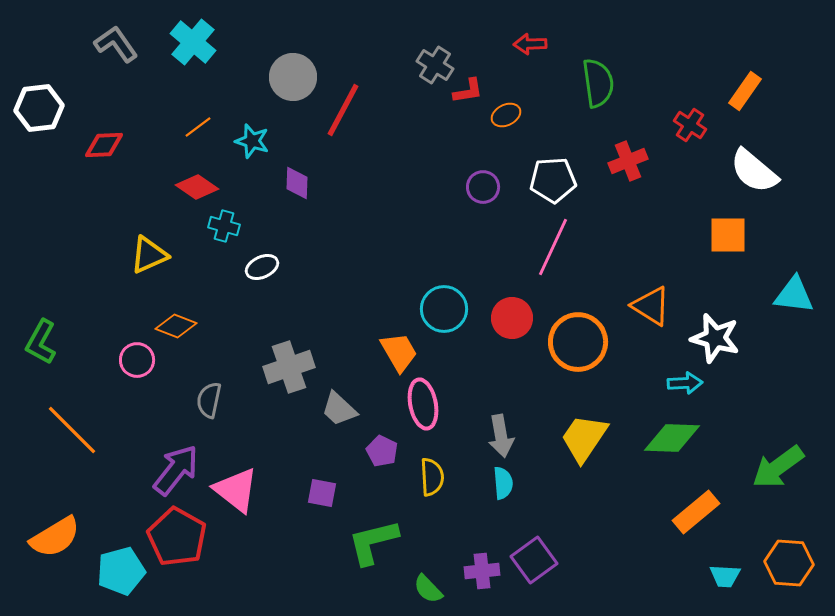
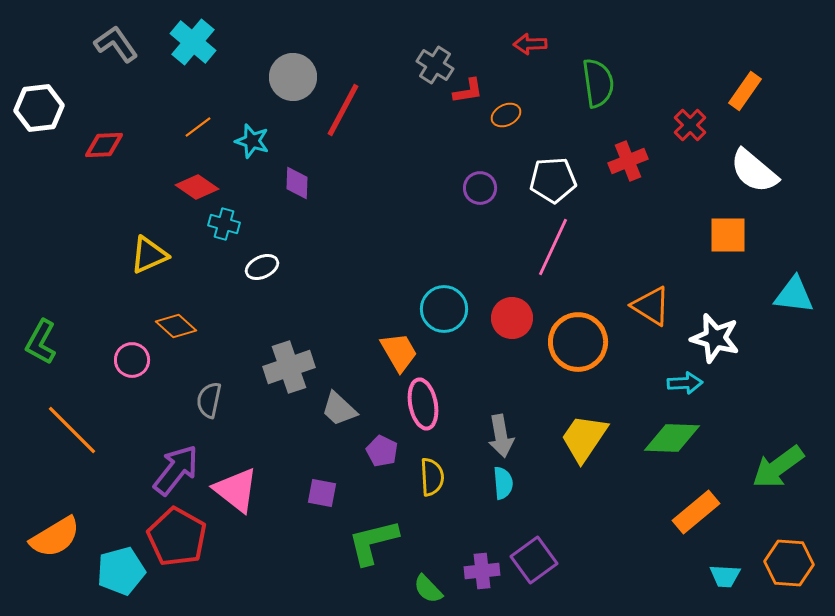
red cross at (690, 125): rotated 12 degrees clockwise
purple circle at (483, 187): moved 3 px left, 1 px down
cyan cross at (224, 226): moved 2 px up
orange diamond at (176, 326): rotated 21 degrees clockwise
pink circle at (137, 360): moved 5 px left
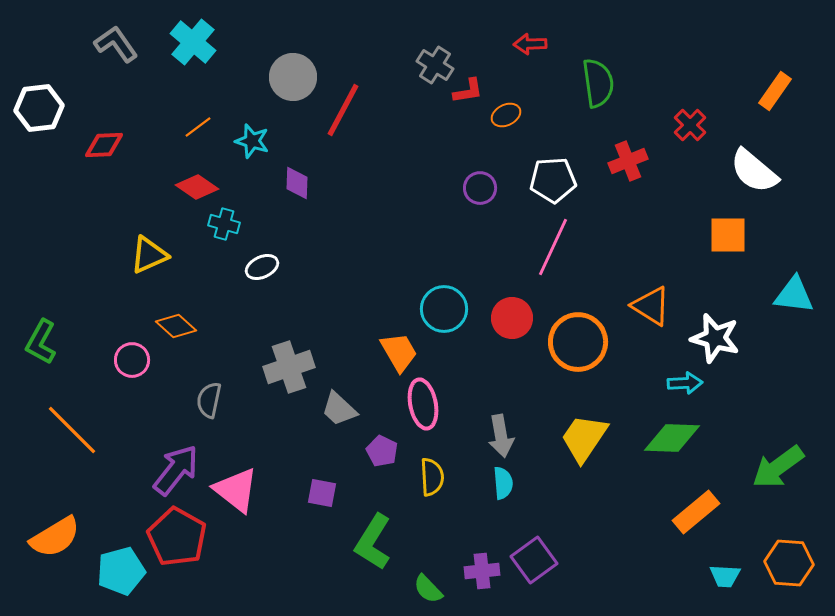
orange rectangle at (745, 91): moved 30 px right
green L-shape at (373, 542): rotated 44 degrees counterclockwise
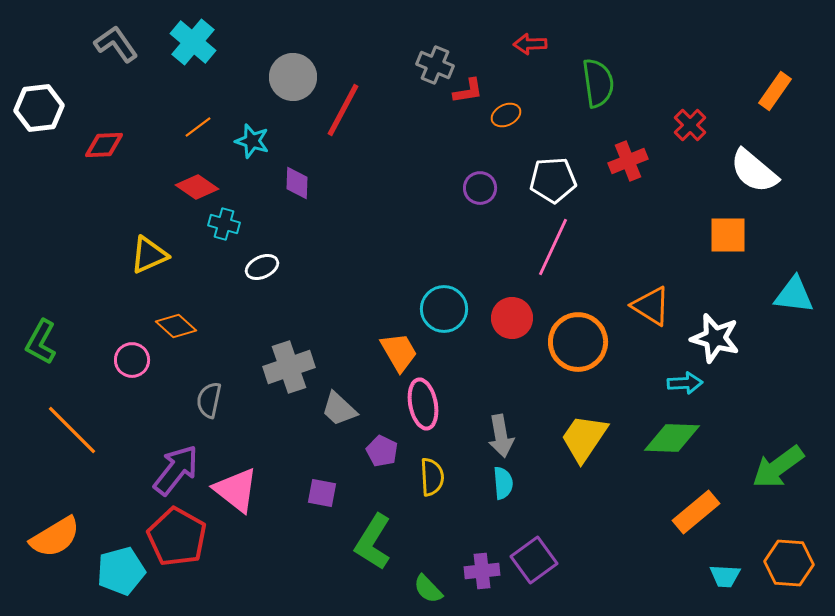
gray cross at (435, 65): rotated 9 degrees counterclockwise
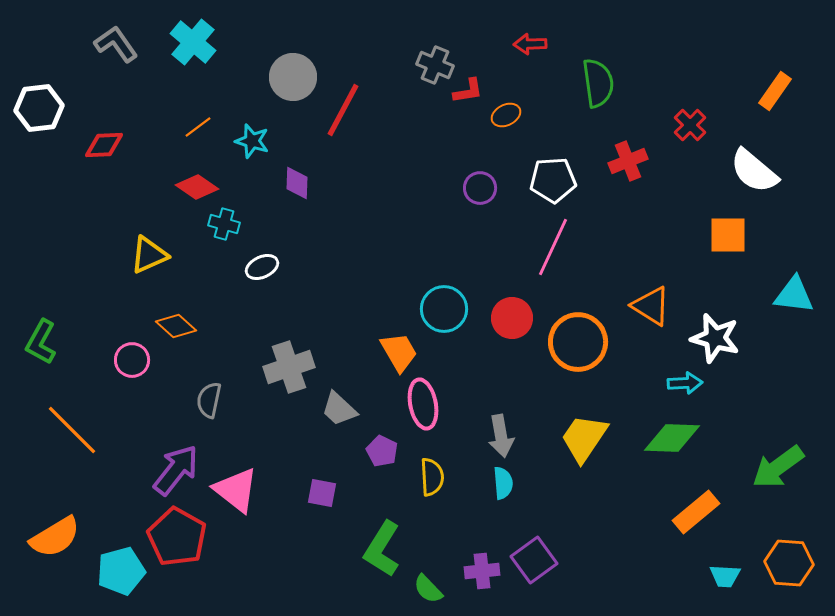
green L-shape at (373, 542): moved 9 px right, 7 px down
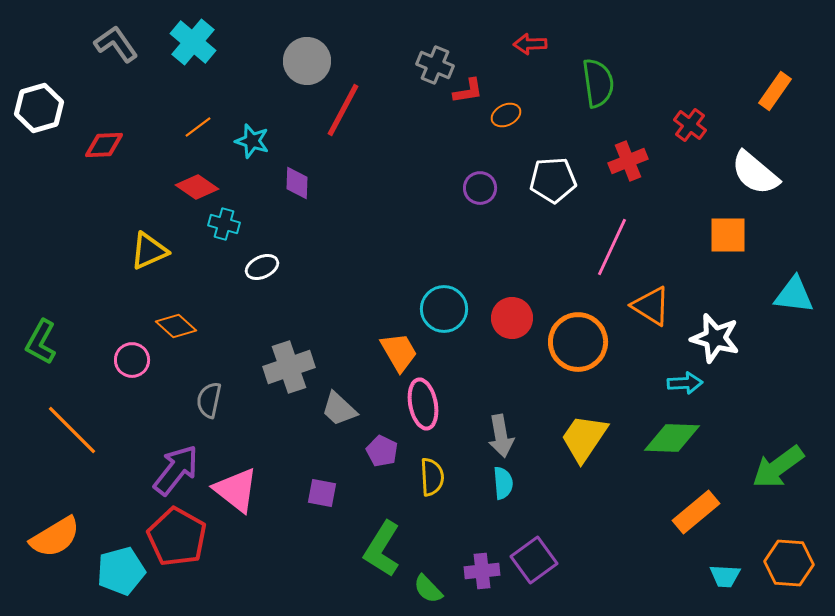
gray circle at (293, 77): moved 14 px right, 16 px up
white hexagon at (39, 108): rotated 9 degrees counterclockwise
red cross at (690, 125): rotated 8 degrees counterclockwise
white semicircle at (754, 171): moved 1 px right, 2 px down
pink line at (553, 247): moved 59 px right
yellow triangle at (149, 255): moved 4 px up
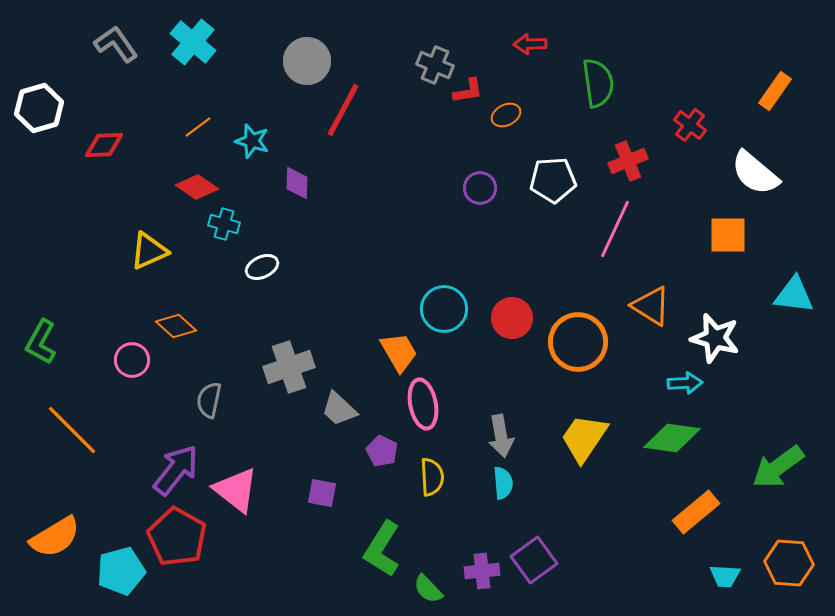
pink line at (612, 247): moved 3 px right, 18 px up
green diamond at (672, 438): rotated 6 degrees clockwise
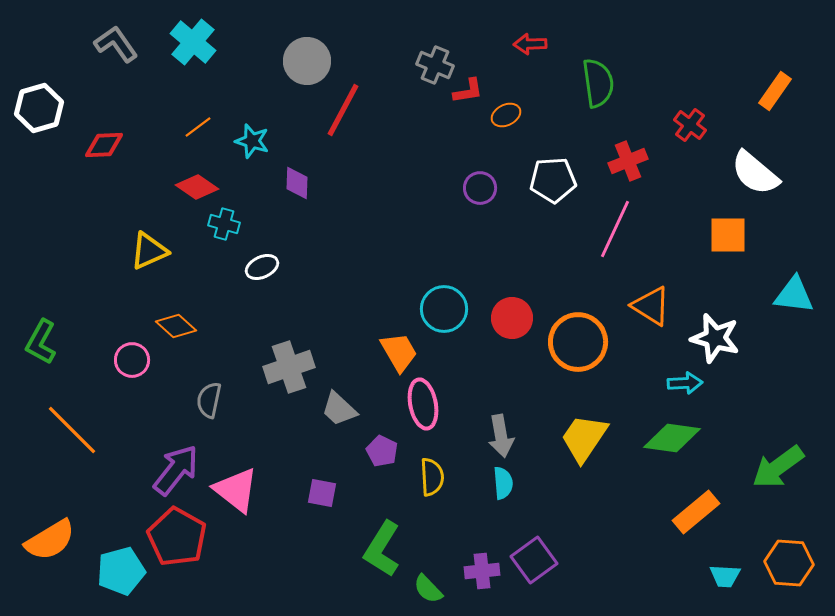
orange semicircle at (55, 537): moved 5 px left, 3 px down
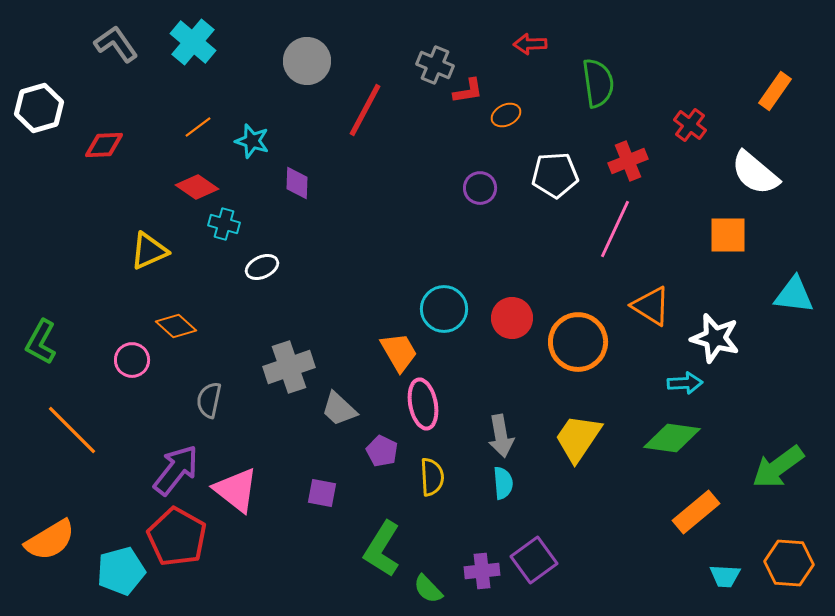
red line at (343, 110): moved 22 px right
white pentagon at (553, 180): moved 2 px right, 5 px up
yellow trapezoid at (584, 438): moved 6 px left
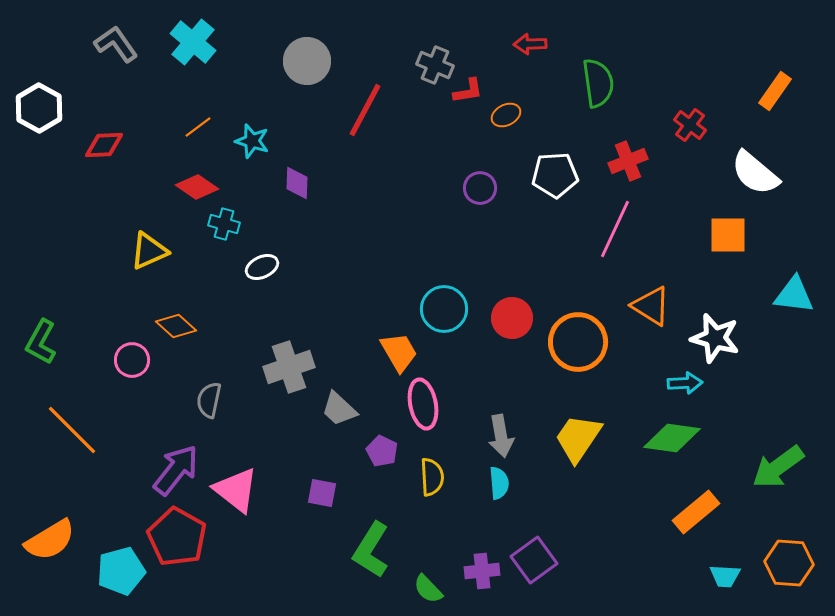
white hexagon at (39, 108): rotated 15 degrees counterclockwise
cyan semicircle at (503, 483): moved 4 px left
green L-shape at (382, 549): moved 11 px left, 1 px down
